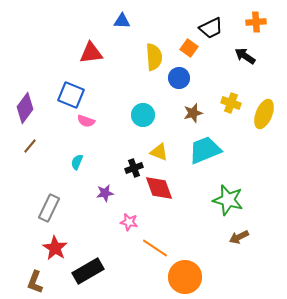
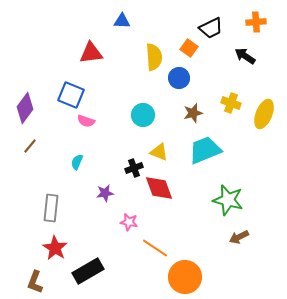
gray rectangle: moved 2 px right; rotated 20 degrees counterclockwise
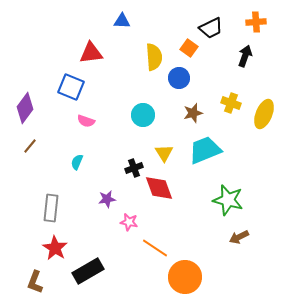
black arrow: rotated 75 degrees clockwise
blue square: moved 8 px up
yellow triangle: moved 5 px right, 1 px down; rotated 36 degrees clockwise
purple star: moved 2 px right, 6 px down
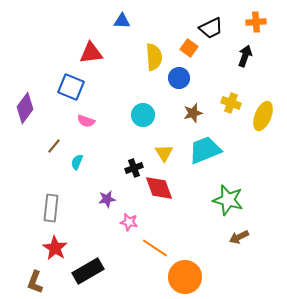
yellow ellipse: moved 1 px left, 2 px down
brown line: moved 24 px right
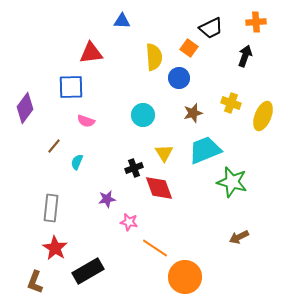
blue square: rotated 24 degrees counterclockwise
green star: moved 4 px right, 18 px up
